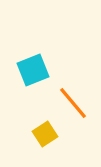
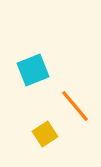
orange line: moved 2 px right, 3 px down
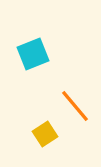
cyan square: moved 16 px up
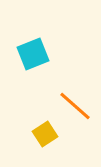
orange line: rotated 9 degrees counterclockwise
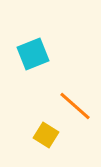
yellow square: moved 1 px right, 1 px down; rotated 25 degrees counterclockwise
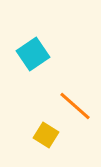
cyan square: rotated 12 degrees counterclockwise
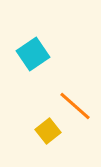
yellow square: moved 2 px right, 4 px up; rotated 20 degrees clockwise
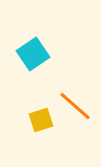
yellow square: moved 7 px left, 11 px up; rotated 20 degrees clockwise
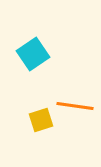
orange line: rotated 33 degrees counterclockwise
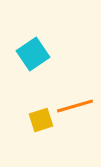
orange line: rotated 24 degrees counterclockwise
